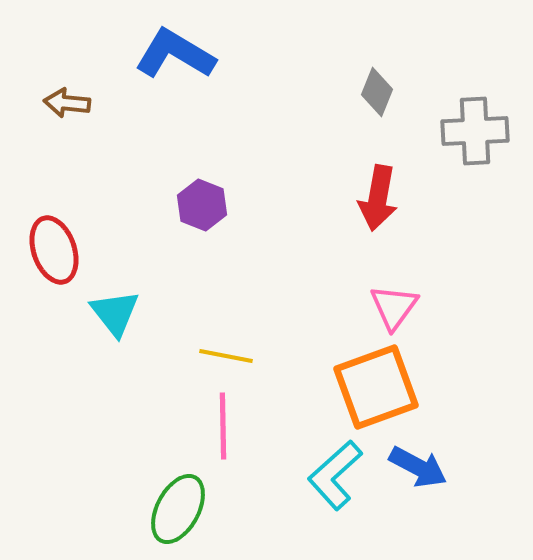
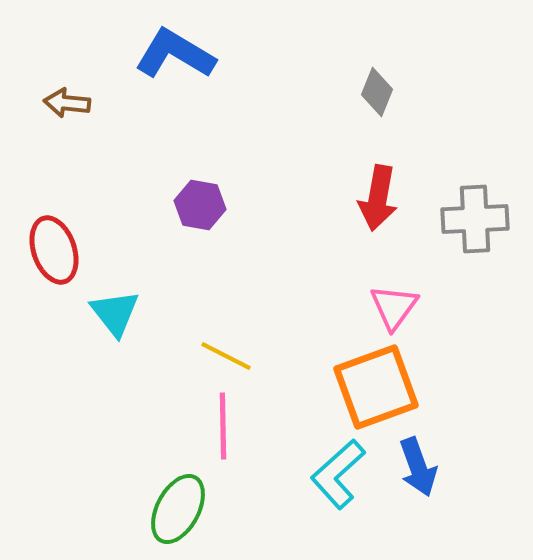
gray cross: moved 88 px down
purple hexagon: moved 2 px left; rotated 12 degrees counterclockwise
yellow line: rotated 16 degrees clockwise
blue arrow: rotated 42 degrees clockwise
cyan L-shape: moved 3 px right, 1 px up
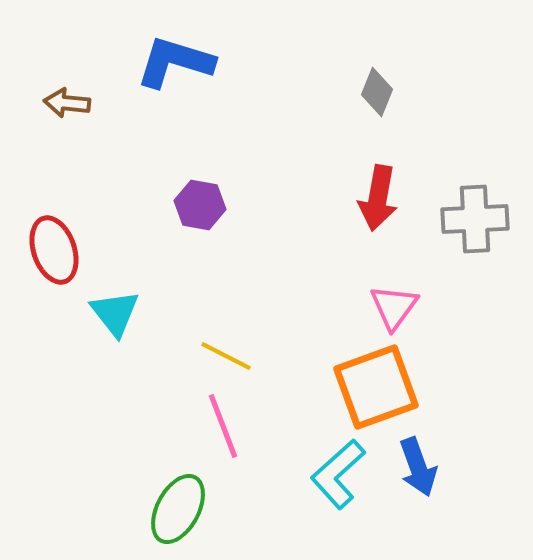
blue L-shape: moved 8 px down; rotated 14 degrees counterclockwise
pink line: rotated 20 degrees counterclockwise
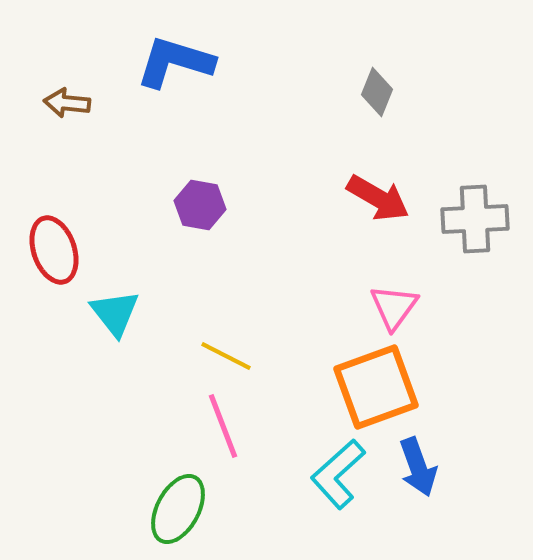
red arrow: rotated 70 degrees counterclockwise
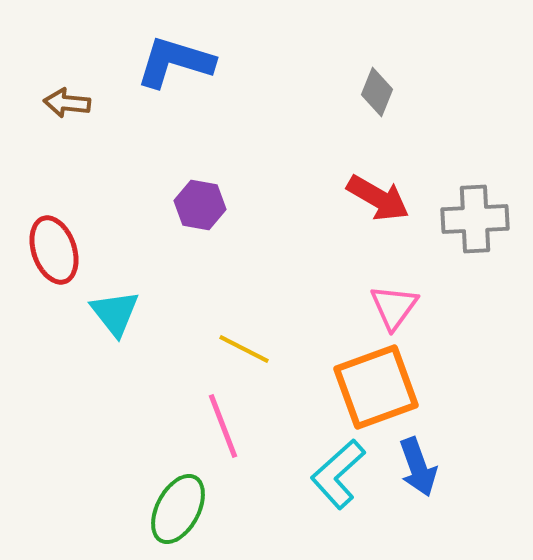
yellow line: moved 18 px right, 7 px up
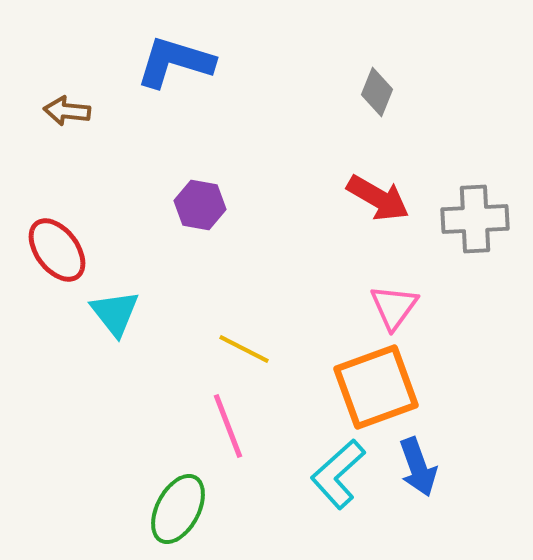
brown arrow: moved 8 px down
red ellipse: moved 3 px right; rotated 18 degrees counterclockwise
pink line: moved 5 px right
